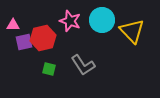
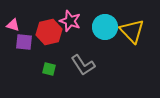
cyan circle: moved 3 px right, 7 px down
pink triangle: rotated 16 degrees clockwise
red hexagon: moved 6 px right, 6 px up
purple square: rotated 18 degrees clockwise
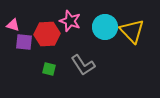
red hexagon: moved 2 px left, 2 px down; rotated 10 degrees clockwise
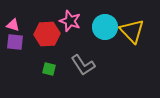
purple square: moved 9 px left
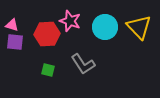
pink triangle: moved 1 px left
yellow triangle: moved 7 px right, 4 px up
gray L-shape: moved 1 px up
green square: moved 1 px left, 1 px down
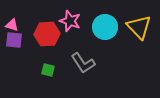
purple square: moved 1 px left, 2 px up
gray L-shape: moved 1 px up
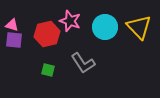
red hexagon: rotated 10 degrees counterclockwise
